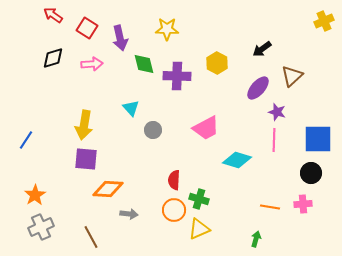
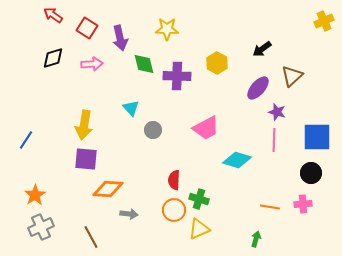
blue square: moved 1 px left, 2 px up
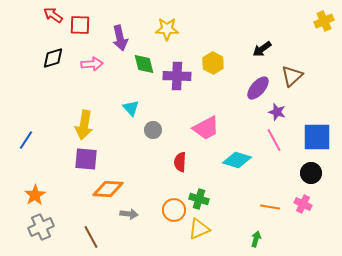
red square: moved 7 px left, 3 px up; rotated 30 degrees counterclockwise
yellow hexagon: moved 4 px left
pink line: rotated 30 degrees counterclockwise
red semicircle: moved 6 px right, 18 px up
pink cross: rotated 30 degrees clockwise
